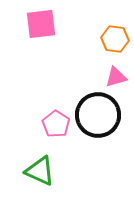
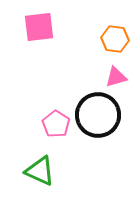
pink square: moved 2 px left, 3 px down
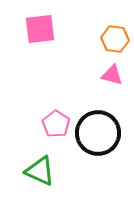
pink square: moved 1 px right, 2 px down
pink triangle: moved 4 px left, 2 px up; rotated 30 degrees clockwise
black circle: moved 18 px down
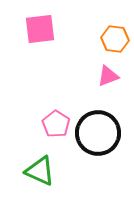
pink triangle: moved 4 px left, 1 px down; rotated 35 degrees counterclockwise
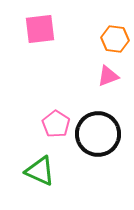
black circle: moved 1 px down
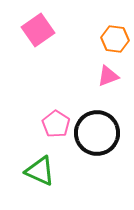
pink square: moved 2 px left, 1 px down; rotated 28 degrees counterclockwise
black circle: moved 1 px left, 1 px up
